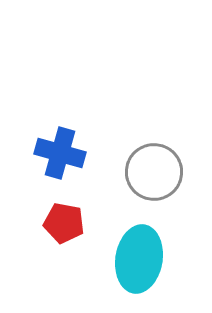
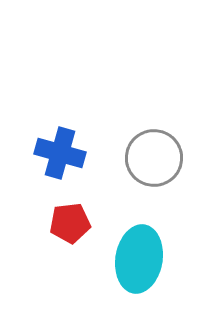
gray circle: moved 14 px up
red pentagon: moved 6 px right; rotated 18 degrees counterclockwise
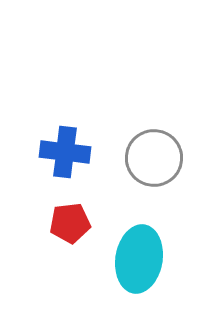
blue cross: moved 5 px right, 1 px up; rotated 9 degrees counterclockwise
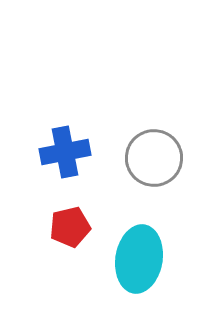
blue cross: rotated 18 degrees counterclockwise
red pentagon: moved 4 px down; rotated 6 degrees counterclockwise
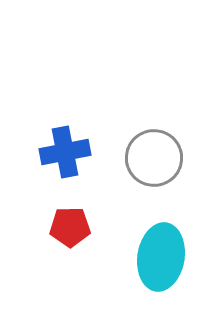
red pentagon: rotated 12 degrees clockwise
cyan ellipse: moved 22 px right, 2 px up
